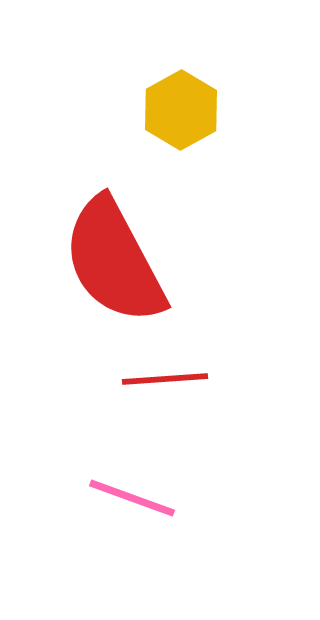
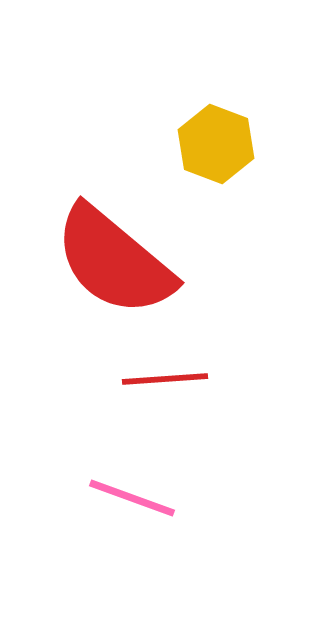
yellow hexagon: moved 35 px right, 34 px down; rotated 10 degrees counterclockwise
red semicircle: rotated 22 degrees counterclockwise
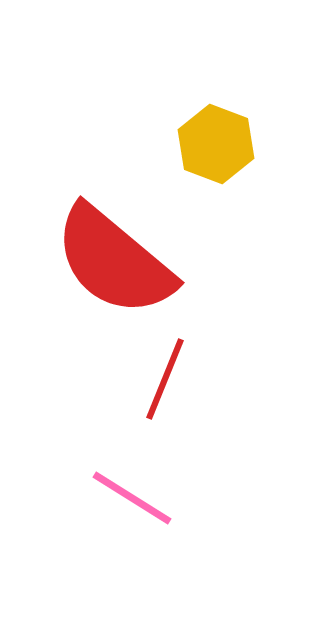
red line: rotated 64 degrees counterclockwise
pink line: rotated 12 degrees clockwise
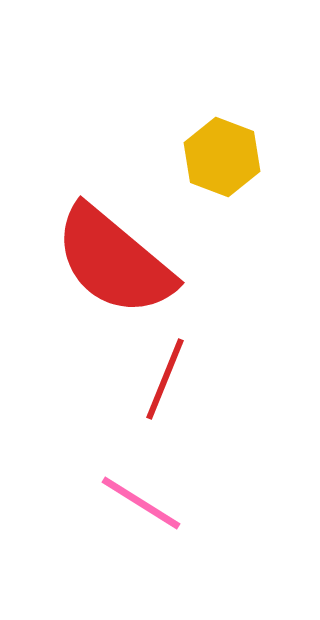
yellow hexagon: moved 6 px right, 13 px down
pink line: moved 9 px right, 5 px down
